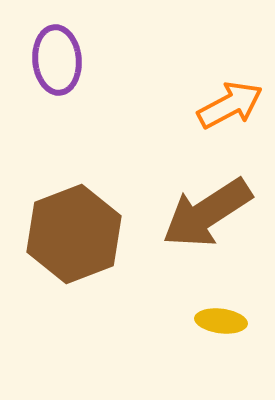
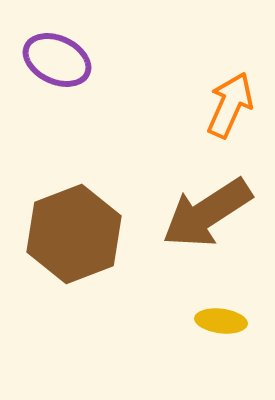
purple ellipse: rotated 60 degrees counterclockwise
orange arrow: rotated 38 degrees counterclockwise
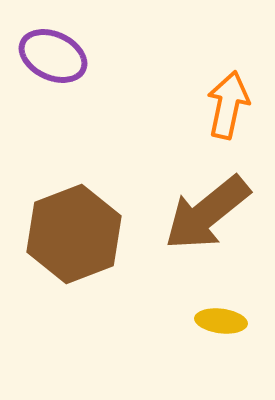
purple ellipse: moved 4 px left, 4 px up
orange arrow: moved 2 px left; rotated 12 degrees counterclockwise
brown arrow: rotated 6 degrees counterclockwise
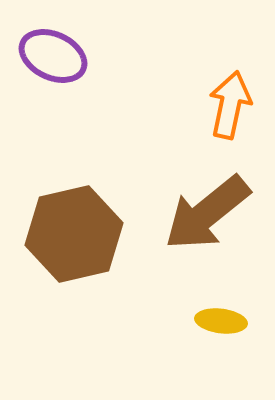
orange arrow: moved 2 px right
brown hexagon: rotated 8 degrees clockwise
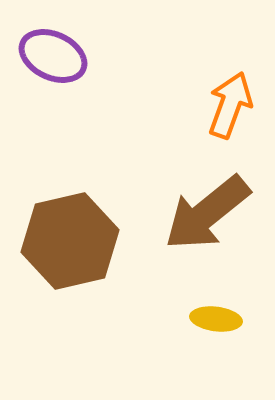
orange arrow: rotated 8 degrees clockwise
brown hexagon: moved 4 px left, 7 px down
yellow ellipse: moved 5 px left, 2 px up
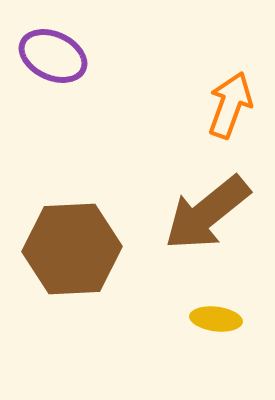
brown hexagon: moved 2 px right, 8 px down; rotated 10 degrees clockwise
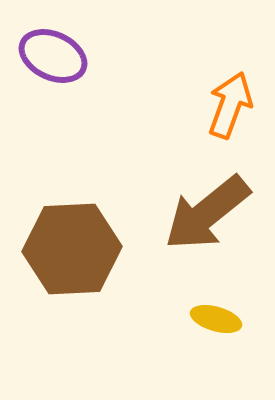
yellow ellipse: rotated 9 degrees clockwise
